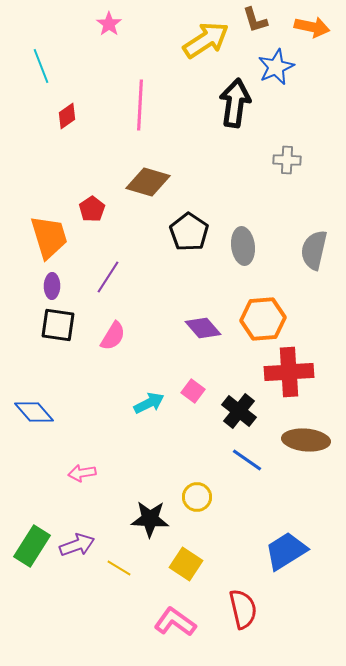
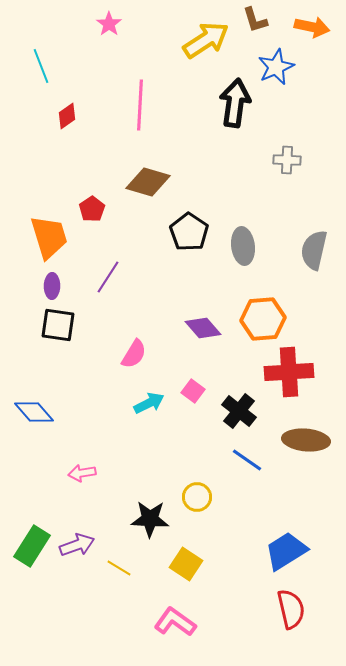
pink semicircle: moved 21 px right, 18 px down
red semicircle: moved 48 px right
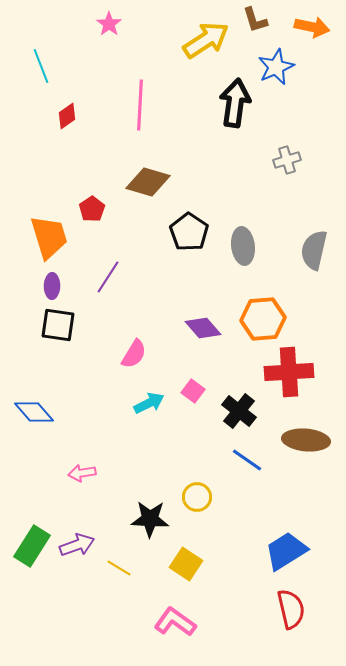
gray cross: rotated 20 degrees counterclockwise
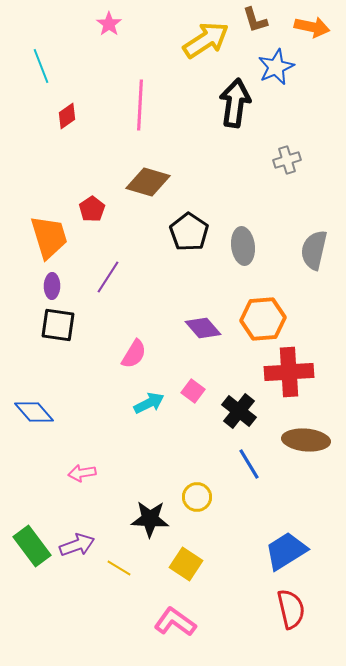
blue line: moved 2 px right, 4 px down; rotated 24 degrees clockwise
green rectangle: rotated 69 degrees counterclockwise
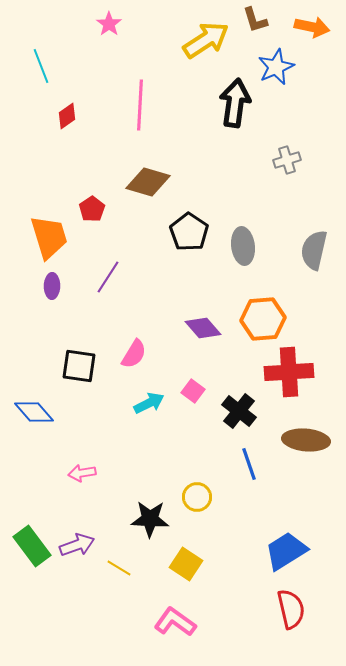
black square: moved 21 px right, 41 px down
blue line: rotated 12 degrees clockwise
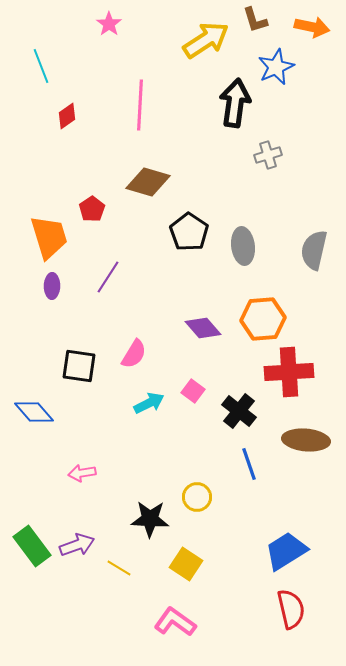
gray cross: moved 19 px left, 5 px up
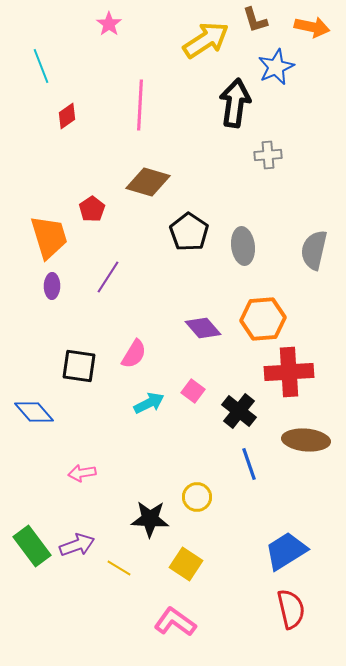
gray cross: rotated 12 degrees clockwise
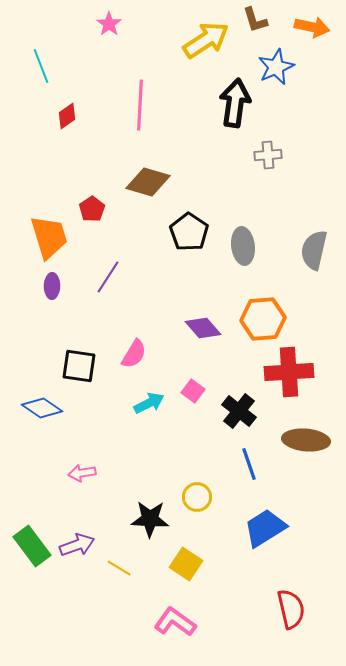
blue diamond: moved 8 px right, 4 px up; rotated 15 degrees counterclockwise
blue trapezoid: moved 21 px left, 23 px up
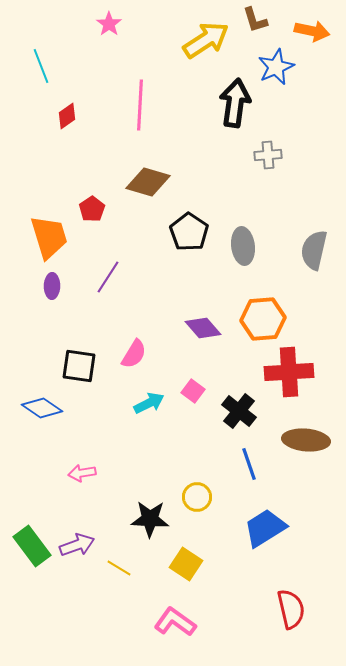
orange arrow: moved 4 px down
